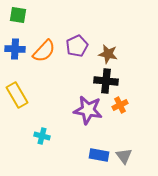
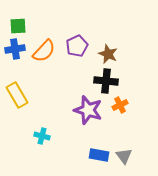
green square: moved 11 px down; rotated 12 degrees counterclockwise
blue cross: rotated 12 degrees counterclockwise
brown star: rotated 12 degrees clockwise
purple star: rotated 8 degrees clockwise
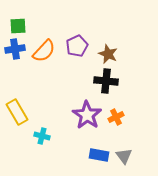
yellow rectangle: moved 17 px down
orange cross: moved 4 px left, 12 px down
purple star: moved 1 px left, 5 px down; rotated 16 degrees clockwise
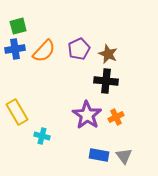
green square: rotated 12 degrees counterclockwise
purple pentagon: moved 2 px right, 3 px down
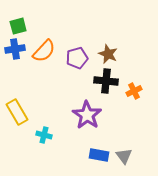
purple pentagon: moved 2 px left, 9 px down; rotated 10 degrees clockwise
orange cross: moved 18 px right, 26 px up
cyan cross: moved 2 px right, 1 px up
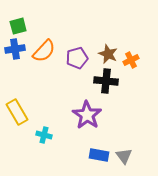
orange cross: moved 3 px left, 31 px up
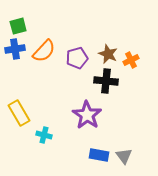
yellow rectangle: moved 2 px right, 1 px down
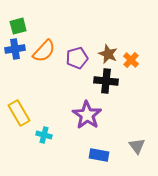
orange cross: rotated 21 degrees counterclockwise
gray triangle: moved 13 px right, 10 px up
